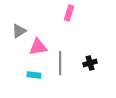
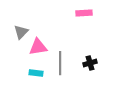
pink rectangle: moved 15 px right; rotated 70 degrees clockwise
gray triangle: moved 2 px right, 1 px down; rotated 14 degrees counterclockwise
cyan rectangle: moved 2 px right, 2 px up
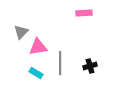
black cross: moved 3 px down
cyan rectangle: rotated 24 degrees clockwise
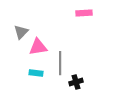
black cross: moved 14 px left, 16 px down
cyan rectangle: rotated 24 degrees counterclockwise
